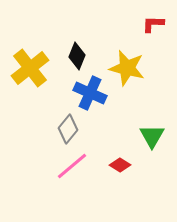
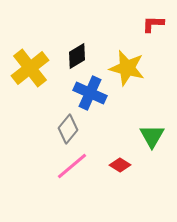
black diamond: rotated 36 degrees clockwise
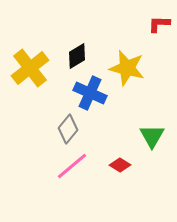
red L-shape: moved 6 px right
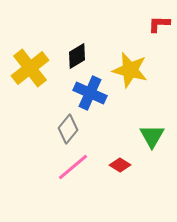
yellow star: moved 3 px right, 2 px down
pink line: moved 1 px right, 1 px down
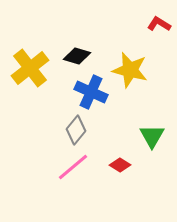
red L-shape: rotated 30 degrees clockwise
black diamond: rotated 48 degrees clockwise
blue cross: moved 1 px right, 1 px up
gray diamond: moved 8 px right, 1 px down
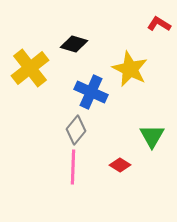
black diamond: moved 3 px left, 12 px up
yellow star: moved 1 px up; rotated 12 degrees clockwise
pink line: rotated 48 degrees counterclockwise
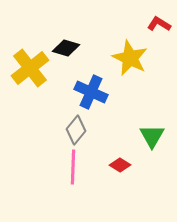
black diamond: moved 8 px left, 4 px down
yellow star: moved 11 px up
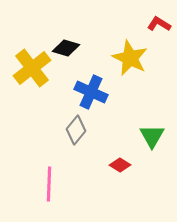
yellow cross: moved 2 px right
pink line: moved 24 px left, 17 px down
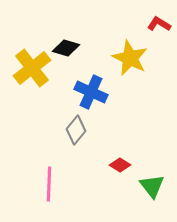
green triangle: moved 50 px down; rotated 8 degrees counterclockwise
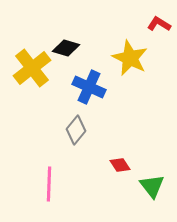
blue cross: moved 2 px left, 5 px up
red diamond: rotated 25 degrees clockwise
